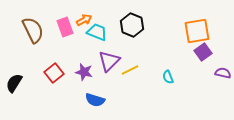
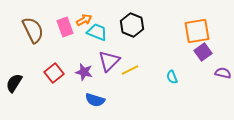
cyan semicircle: moved 4 px right
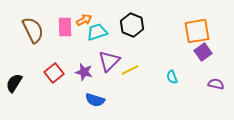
pink rectangle: rotated 18 degrees clockwise
cyan trapezoid: rotated 40 degrees counterclockwise
purple semicircle: moved 7 px left, 11 px down
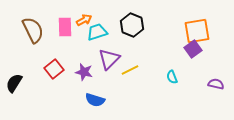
purple square: moved 10 px left, 3 px up
purple triangle: moved 2 px up
red square: moved 4 px up
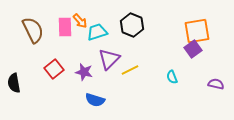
orange arrow: moved 4 px left, 1 px down; rotated 77 degrees clockwise
black semicircle: rotated 42 degrees counterclockwise
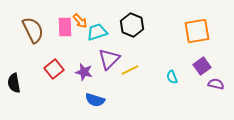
purple square: moved 9 px right, 17 px down
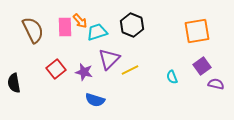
red square: moved 2 px right
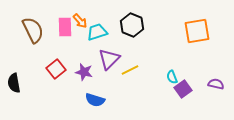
purple square: moved 19 px left, 23 px down
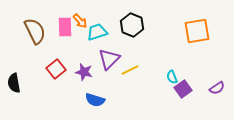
brown semicircle: moved 2 px right, 1 px down
purple semicircle: moved 1 px right, 4 px down; rotated 133 degrees clockwise
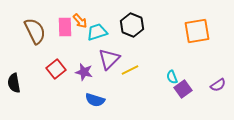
purple semicircle: moved 1 px right, 3 px up
